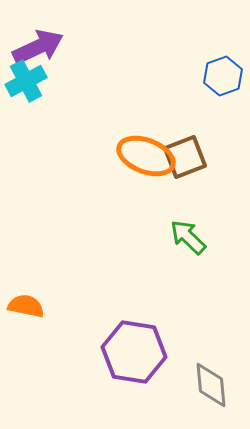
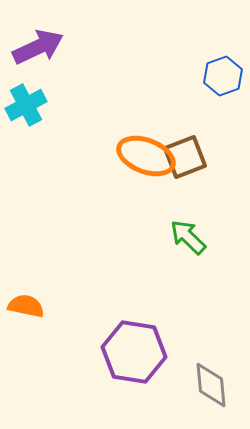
cyan cross: moved 24 px down
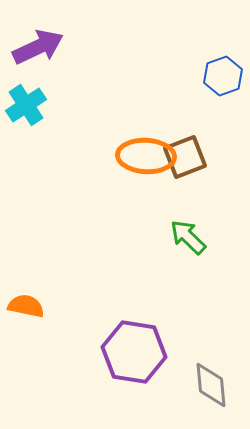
cyan cross: rotated 6 degrees counterclockwise
orange ellipse: rotated 18 degrees counterclockwise
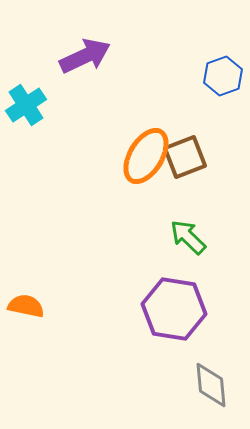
purple arrow: moved 47 px right, 9 px down
orange ellipse: rotated 62 degrees counterclockwise
purple hexagon: moved 40 px right, 43 px up
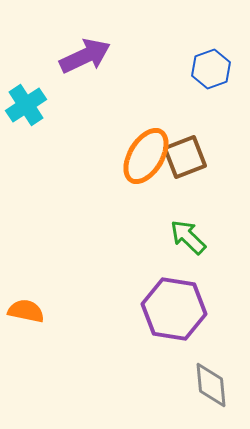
blue hexagon: moved 12 px left, 7 px up
orange semicircle: moved 5 px down
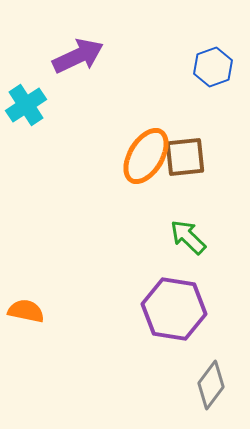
purple arrow: moved 7 px left
blue hexagon: moved 2 px right, 2 px up
brown square: rotated 15 degrees clockwise
gray diamond: rotated 42 degrees clockwise
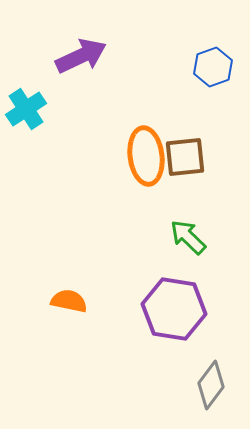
purple arrow: moved 3 px right
cyan cross: moved 4 px down
orange ellipse: rotated 38 degrees counterclockwise
orange semicircle: moved 43 px right, 10 px up
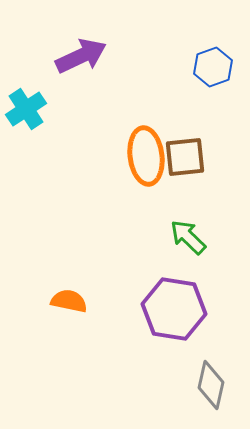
gray diamond: rotated 24 degrees counterclockwise
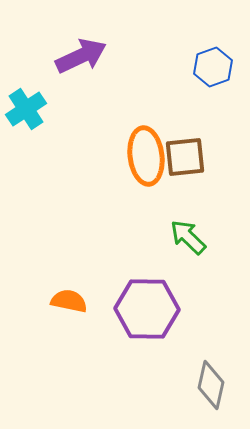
purple hexagon: moved 27 px left; rotated 8 degrees counterclockwise
